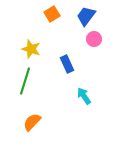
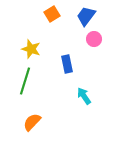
blue rectangle: rotated 12 degrees clockwise
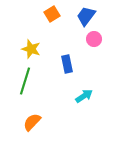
cyan arrow: rotated 90 degrees clockwise
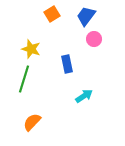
green line: moved 1 px left, 2 px up
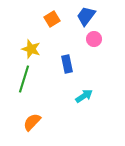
orange square: moved 5 px down
